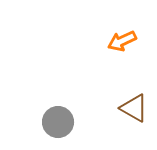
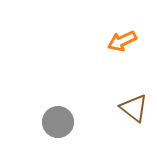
brown triangle: rotated 8 degrees clockwise
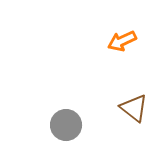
gray circle: moved 8 px right, 3 px down
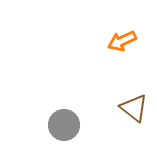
gray circle: moved 2 px left
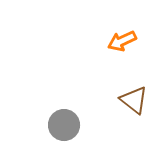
brown triangle: moved 8 px up
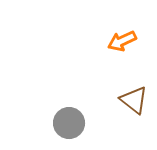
gray circle: moved 5 px right, 2 px up
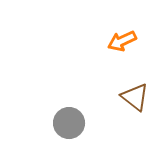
brown triangle: moved 1 px right, 3 px up
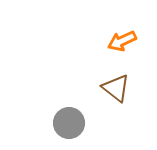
brown triangle: moved 19 px left, 9 px up
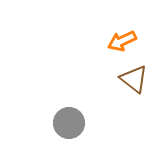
brown triangle: moved 18 px right, 9 px up
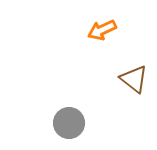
orange arrow: moved 20 px left, 11 px up
